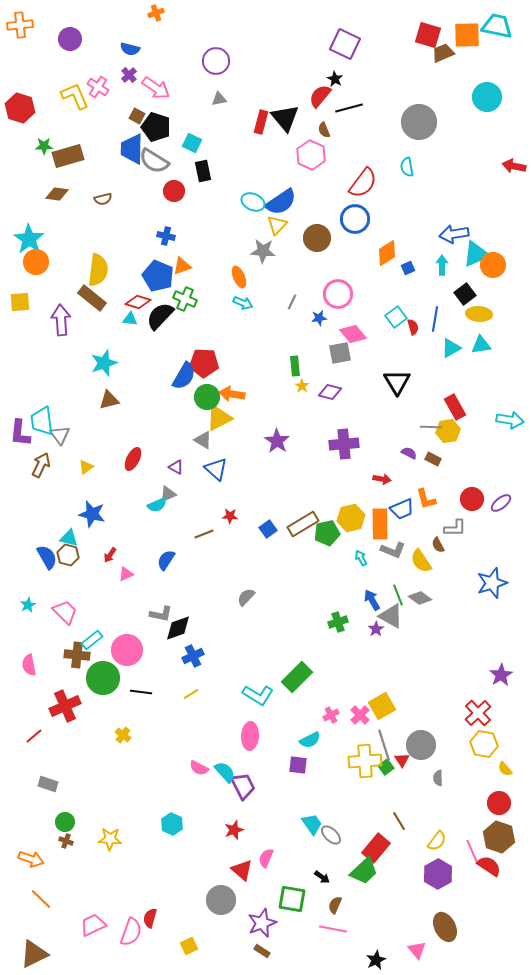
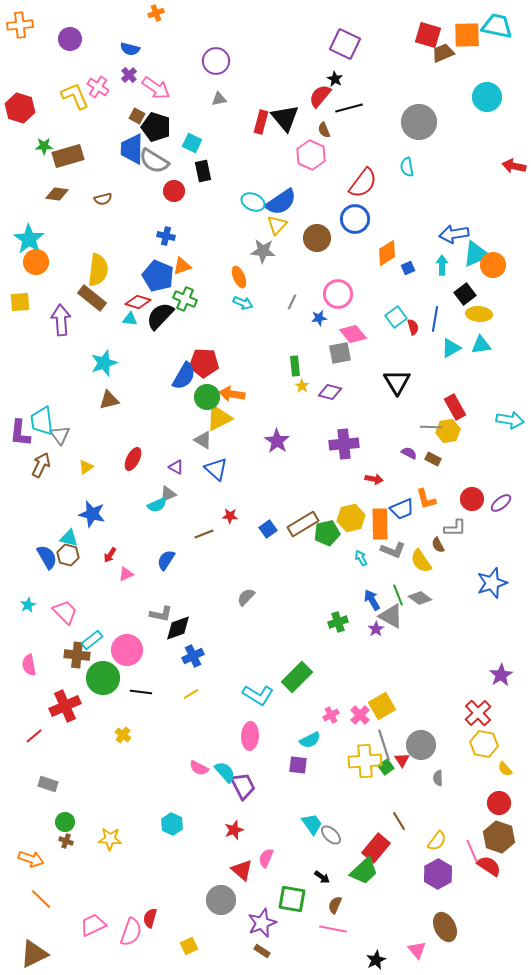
red arrow at (382, 479): moved 8 px left
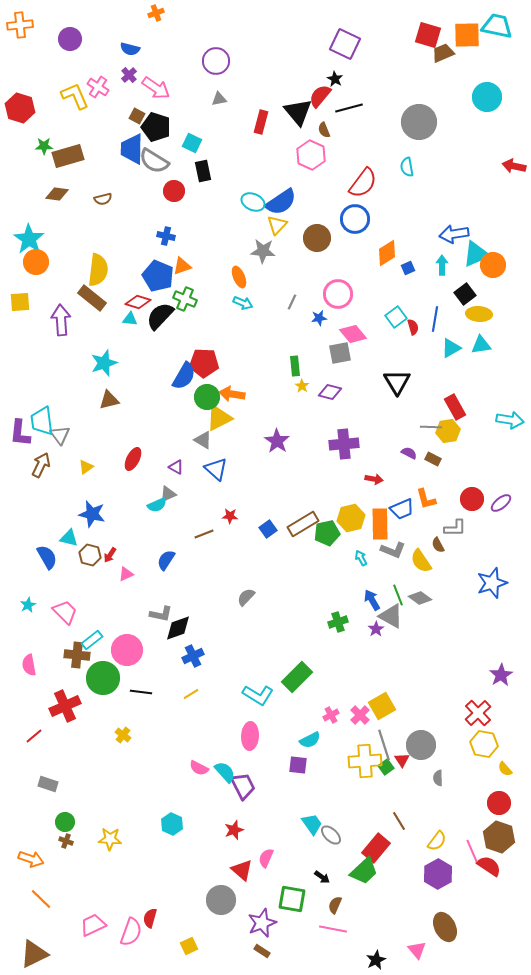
black triangle at (285, 118): moved 13 px right, 6 px up
brown hexagon at (68, 555): moved 22 px right
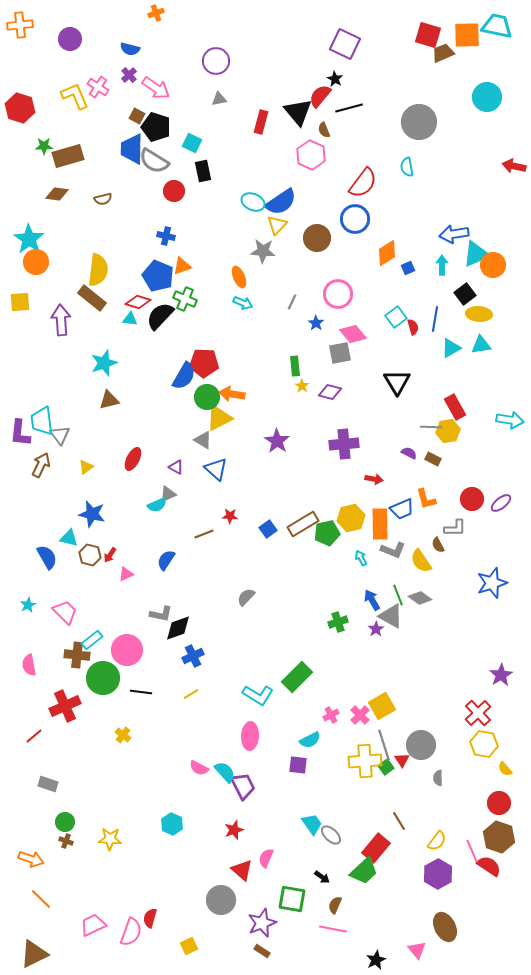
blue star at (319, 318): moved 3 px left, 5 px down; rotated 28 degrees counterclockwise
